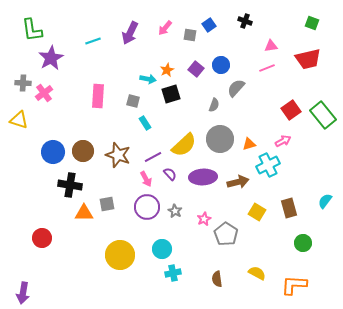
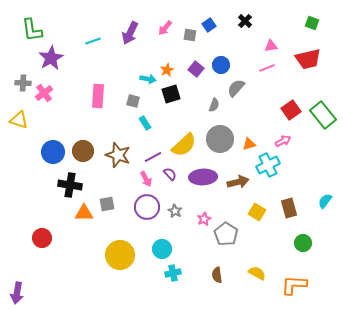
black cross at (245, 21): rotated 24 degrees clockwise
brown semicircle at (217, 279): moved 4 px up
purple arrow at (23, 293): moved 6 px left
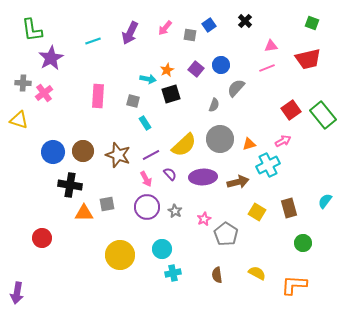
purple line at (153, 157): moved 2 px left, 2 px up
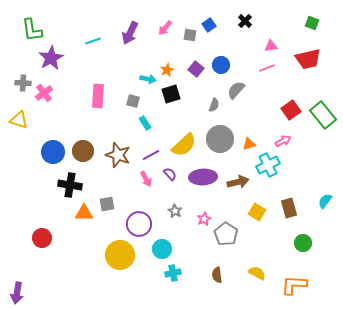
gray semicircle at (236, 88): moved 2 px down
purple circle at (147, 207): moved 8 px left, 17 px down
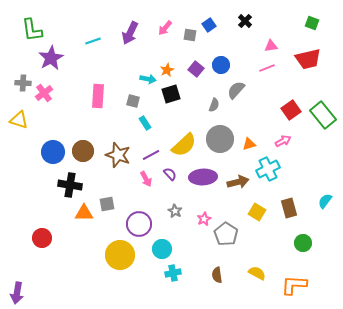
cyan cross at (268, 165): moved 4 px down
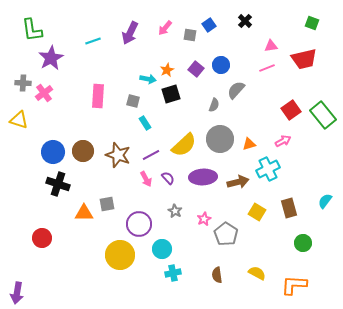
red trapezoid at (308, 59): moved 4 px left
purple semicircle at (170, 174): moved 2 px left, 4 px down
black cross at (70, 185): moved 12 px left, 1 px up; rotated 10 degrees clockwise
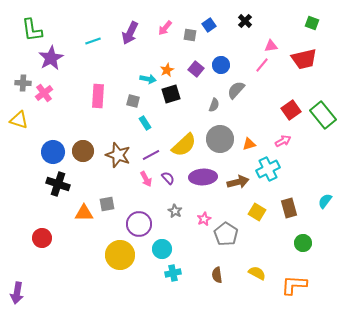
pink line at (267, 68): moved 5 px left, 3 px up; rotated 28 degrees counterclockwise
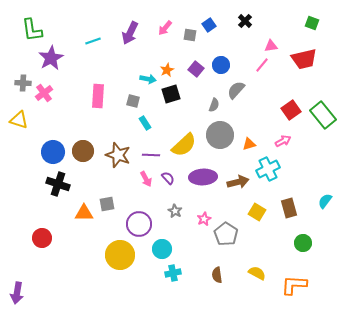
gray circle at (220, 139): moved 4 px up
purple line at (151, 155): rotated 30 degrees clockwise
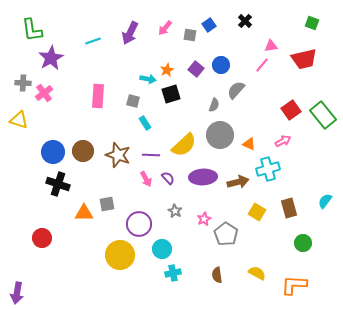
orange triangle at (249, 144): rotated 40 degrees clockwise
cyan cross at (268, 169): rotated 10 degrees clockwise
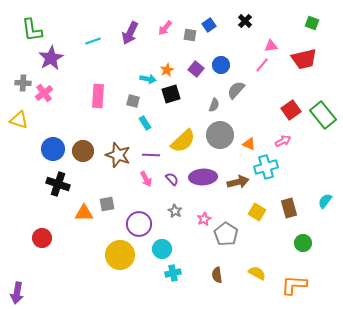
yellow semicircle at (184, 145): moved 1 px left, 4 px up
blue circle at (53, 152): moved 3 px up
cyan cross at (268, 169): moved 2 px left, 2 px up
purple semicircle at (168, 178): moved 4 px right, 1 px down
